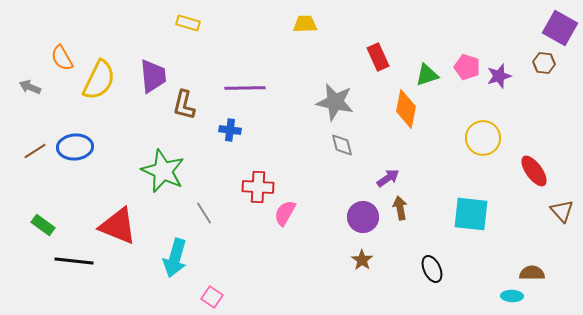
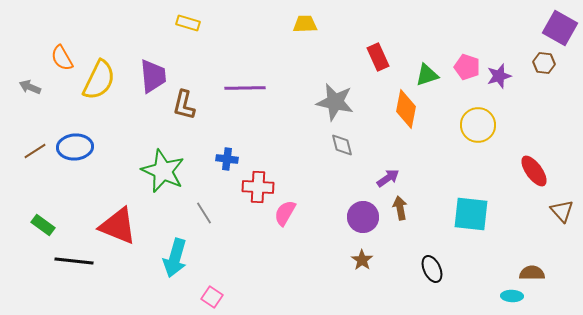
blue cross: moved 3 px left, 29 px down
yellow circle: moved 5 px left, 13 px up
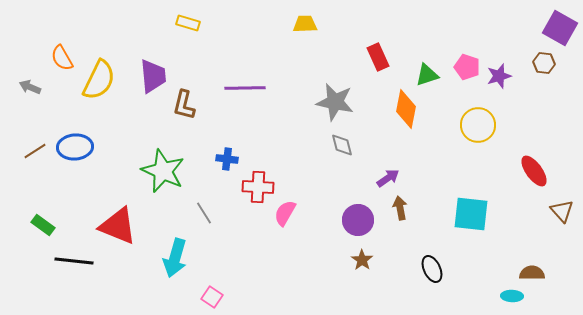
purple circle: moved 5 px left, 3 px down
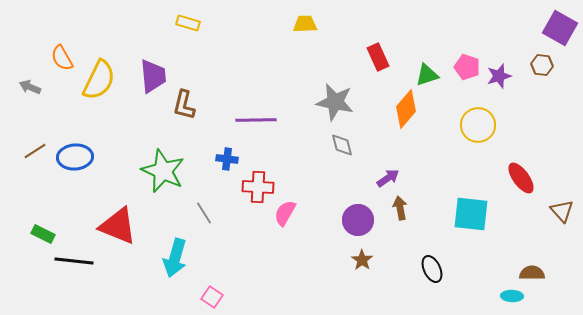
brown hexagon: moved 2 px left, 2 px down
purple line: moved 11 px right, 32 px down
orange diamond: rotated 30 degrees clockwise
blue ellipse: moved 10 px down
red ellipse: moved 13 px left, 7 px down
green rectangle: moved 9 px down; rotated 10 degrees counterclockwise
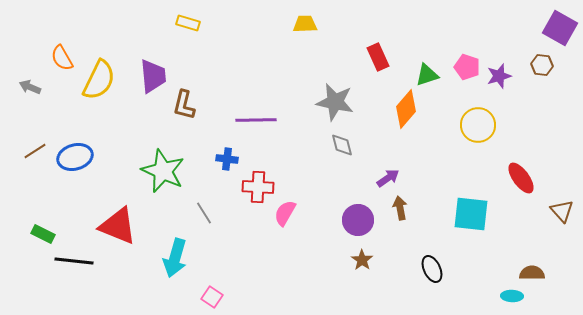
blue ellipse: rotated 12 degrees counterclockwise
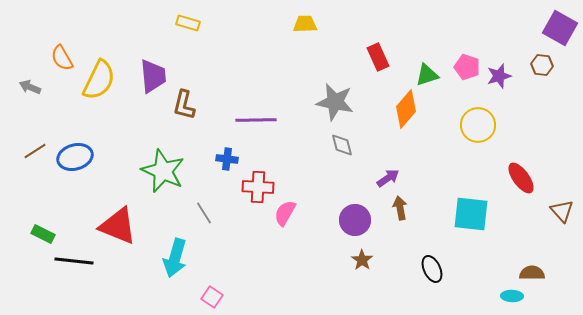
purple circle: moved 3 px left
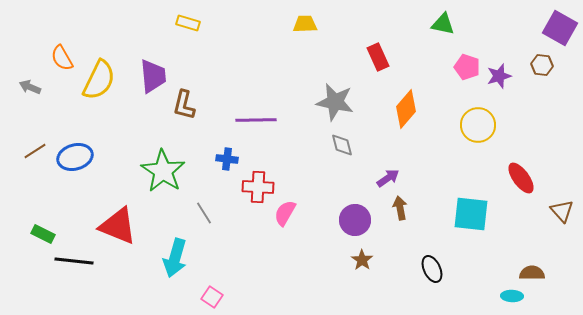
green triangle: moved 16 px right, 51 px up; rotated 30 degrees clockwise
green star: rotated 9 degrees clockwise
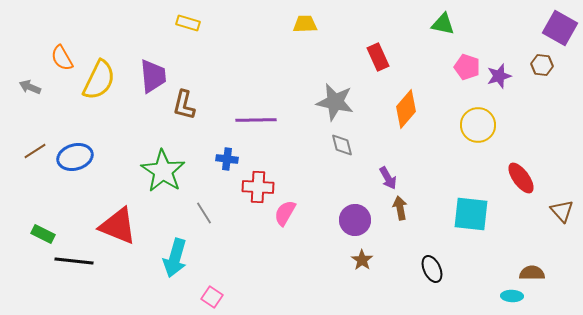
purple arrow: rotated 95 degrees clockwise
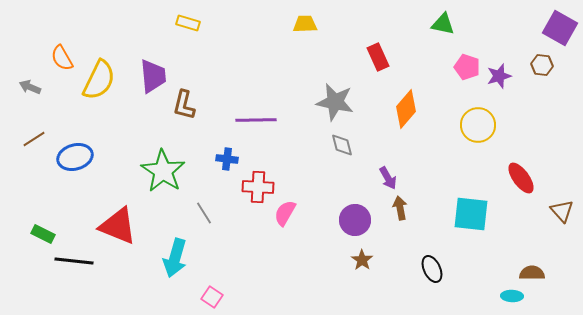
brown line: moved 1 px left, 12 px up
